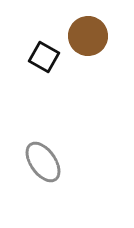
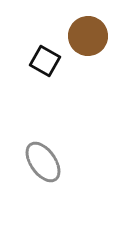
black square: moved 1 px right, 4 px down
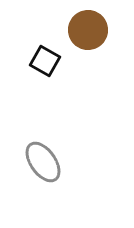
brown circle: moved 6 px up
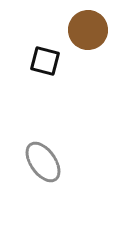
black square: rotated 16 degrees counterclockwise
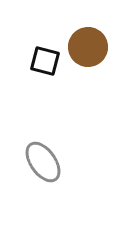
brown circle: moved 17 px down
